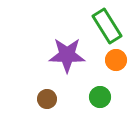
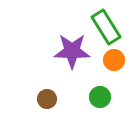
green rectangle: moved 1 px left, 1 px down
purple star: moved 5 px right, 4 px up
orange circle: moved 2 px left
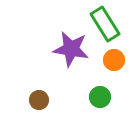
green rectangle: moved 1 px left, 3 px up
purple star: moved 1 px left, 2 px up; rotated 9 degrees clockwise
brown circle: moved 8 px left, 1 px down
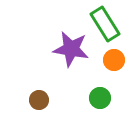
green circle: moved 1 px down
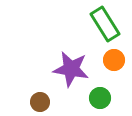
purple star: moved 20 px down
brown circle: moved 1 px right, 2 px down
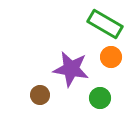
green rectangle: rotated 28 degrees counterclockwise
orange circle: moved 3 px left, 3 px up
brown circle: moved 7 px up
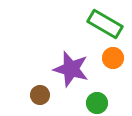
orange circle: moved 2 px right, 1 px down
purple star: rotated 6 degrees clockwise
green circle: moved 3 px left, 5 px down
